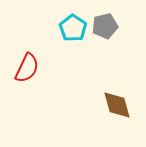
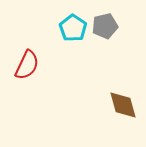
red semicircle: moved 3 px up
brown diamond: moved 6 px right
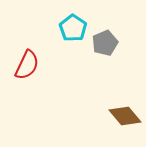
gray pentagon: moved 17 px down; rotated 10 degrees counterclockwise
brown diamond: moved 2 px right, 11 px down; rotated 24 degrees counterclockwise
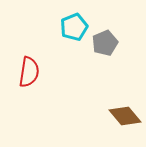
cyan pentagon: moved 1 px right, 1 px up; rotated 16 degrees clockwise
red semicircle: moved 2 px right, 7 px down; rotated 16 degrees counterclockwise
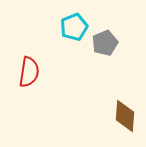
brown diamond: rotated 44 degrees clockwise
